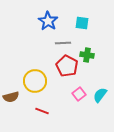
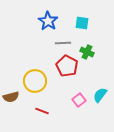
green cross: moved 3 px up; rotated 16 degrees clockwise
pink square: moved 6 px down
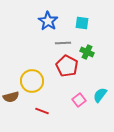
yellow circle: moved 3 px left
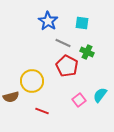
gray line: rotated 28 degrees clockwise
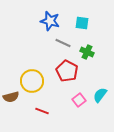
blue star: moved 2 px right; rotated 18 degrees counterclockwise
red pentagon: moved 5 px down
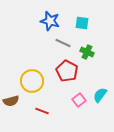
brown semicircle: moved 4 px down
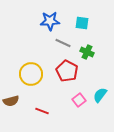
blue star: rotated 18 degrees counterclockwise
yellow circle: moved 1 px left, 7 px up
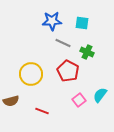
blue star: moved 2 px right
red pentagon: moved 1 px right
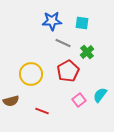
green cross: rotated 24 degrees clockwise
red pentagon: rotated 15 degrees clockwise
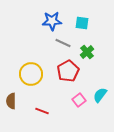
brown semicircle: rotated 105 degrees clockwise
